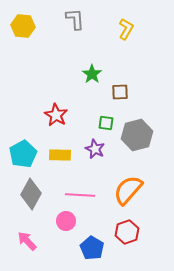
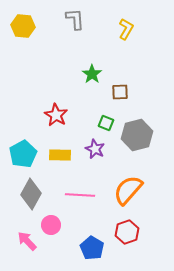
green square: rotated 14 degrees clockwise
pink circle: moved 15 px left, 4 px down
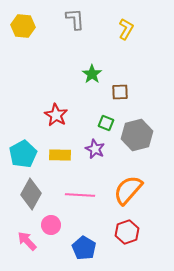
blue pentagon: moved 8 px left
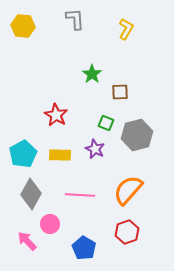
pink circle: moved 1 px left, 1 px up
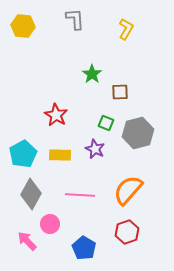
gray hexagon: moved 1 px right, 2 px up
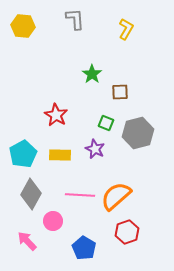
orange semicircle: moved 12 px left, 6 px down; rotated 8 degrees clockwise
pink circle: moved 3 px right, 3 px up
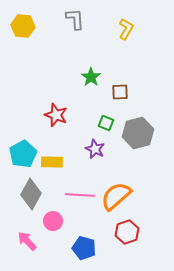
green star: moved 1 px left, 3 px down
red star: rotated 10 degrees counterclockwise
yellow rectangle: moved 8 px left, 7 px down
blue pentagon: rotated 15 degrees counterclockwise
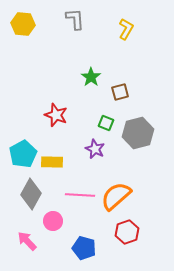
yellow hexagon: moved 2 px up
brown square: rotated 12 degrees counterclockwise
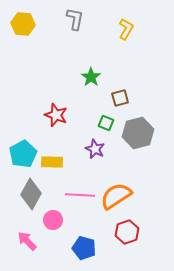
gray L-shape: rotated 15 degrees clockwise
brown square: moved 6 px down
orange semicircle: rotated 8 degrees clockwise
pink circle: moved 1 px up
